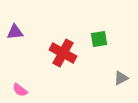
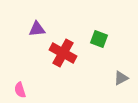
purple triangle: moved 22 px right, 3 px up
green square: rotated 30 degrees clockwise
pink semicircle: rotated 35 degrees clockwise
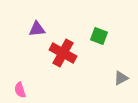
green square: moved 3 px up
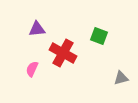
gray triangle: rotated 14 degrees clockwise
pink semicircle: moved 12 px right, 21 px up; rotated 42 degrees clockwise
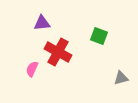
purple triangle: moved 5 px right, 6 px up
red cross: moved 5 px left, 1 px up
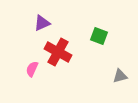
purple triangle: rotated 18 degrees counterclockwise
gray triangle: moved 1 px left, 2 px up
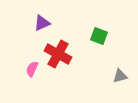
red cross: moved 2 px down
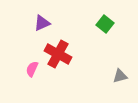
green square: moved 6 px right, 12 px up; rotated 18 degrees clockwise
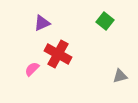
green square: moved 3 px up
pink semicircle: rotated 21 degrees clockwise
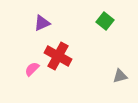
red cross: moved 2 px down
